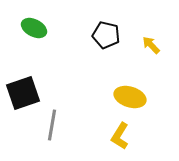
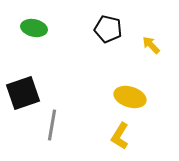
green ellipse: rotated 15 degrees counterclockwise
black pentagon: moved 2 px right, 6 px up
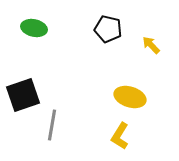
black square: moved 2 px down
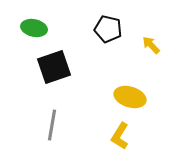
black square: moved 31 px right, 28 px up
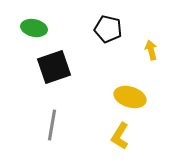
yellow arrow: moved 5 px down; rotated 30 degrees clockwise
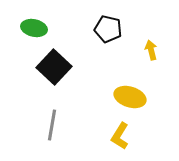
black square: rotated 28 degrees counterclockwise
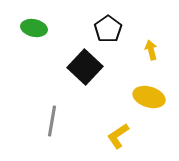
black pentagon: rotated 24 degrees clockwise
black square: moved 31 px right
yellow ellipse: moved 19 px right
gray line: moved 4 px up
yellow L-shape: moved 2 px left; rotated 24 degrees clockwise
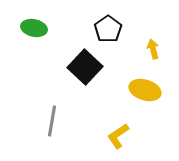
yellow arrow: moved 2 px right, 1 px up
yellow ellipse: moved 4 px left, 7 px up
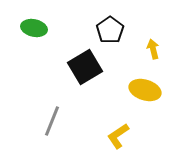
black pentagon: moved 2 px right, 1 px down
black square: rotated 16 degrees clockwise
gray line: rotated 12 degrees clockwise
